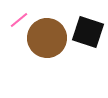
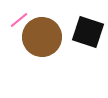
brown circle: moved 5 px left, 1 px up
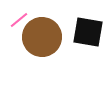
black square: rotated 8 degrees counterclockwise
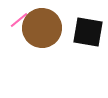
brown circle: moved 9 px up
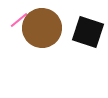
black square: rotated 8 degrees clockwise
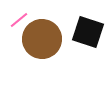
brown circle: moved 11 px down
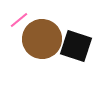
black square: moved 12 px left, 14 px down
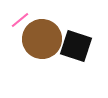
pink line: moved 1 px right
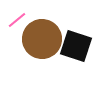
pink line: moved 3 px left
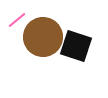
brown circle: moved 1 px right, 2 px up
